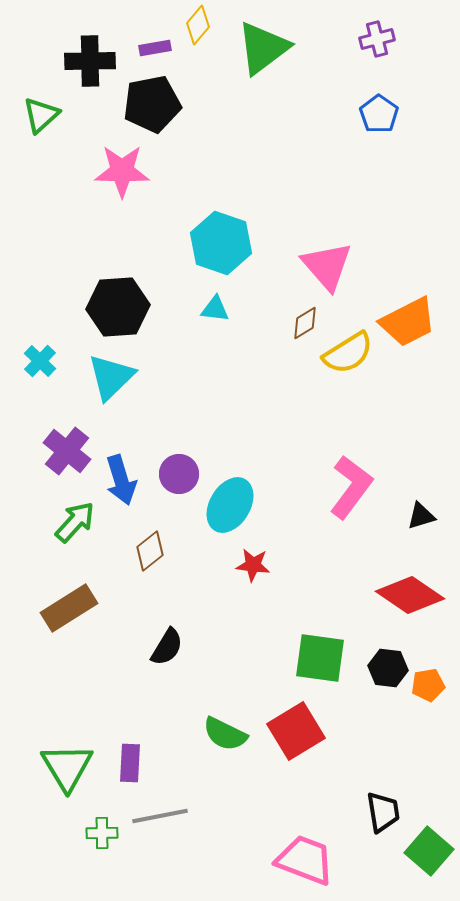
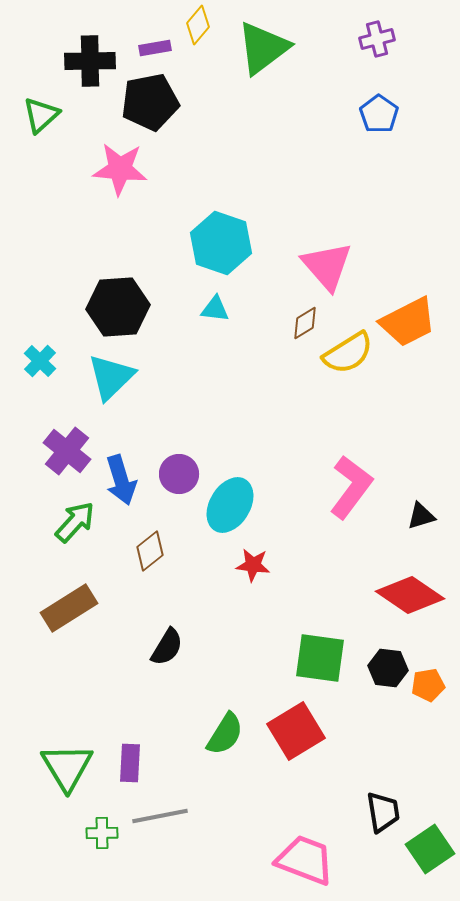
black pentagon at (152, 104): moved 2 px left, 2 px up
pink star at (122, 171): moved 2 px left, 2 px up; rotated 4 degrees clockwise
green semicircle at (225, 734): rotated 84 degrees counterclockwise
green square at (429, 851): moved 1 px right, 2 px up; rotated 15 degrees clockwise
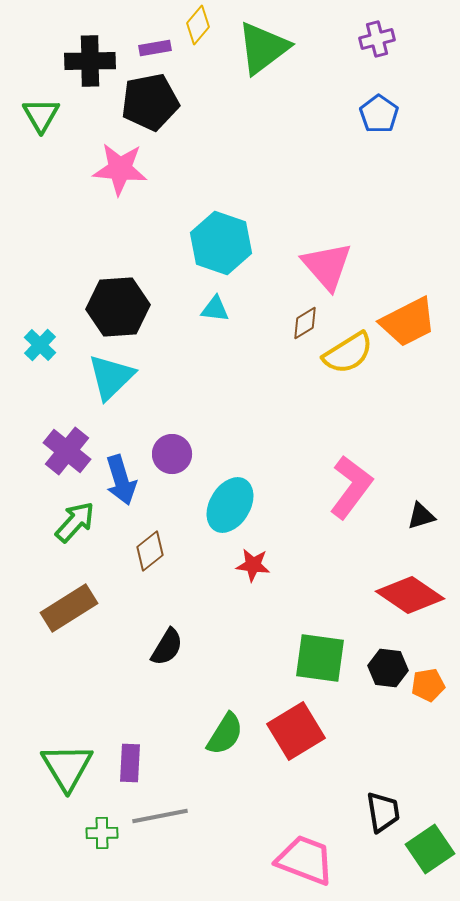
green triangle at (41, 115): rotated 18 degrees counterclockwise
cyan cross at (40, 361): moved 16 px up
purple circle at (179, 474): moved 7 px left, 20 px up
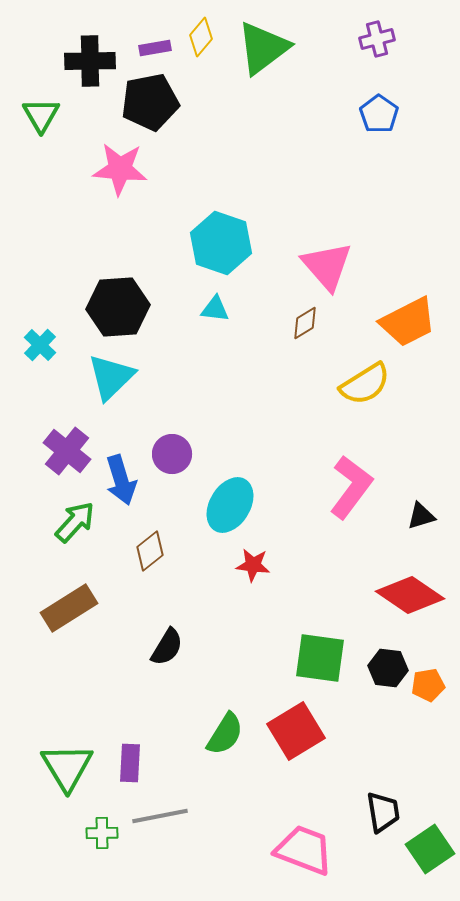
yellow diamond at (198, 25): moved 3 px right, 12 px down
yellow semicircle at (348, 353): moved 17 px right, 31 px down
pink trapezoid at (305, 860): moved 1 px left, 10 px up
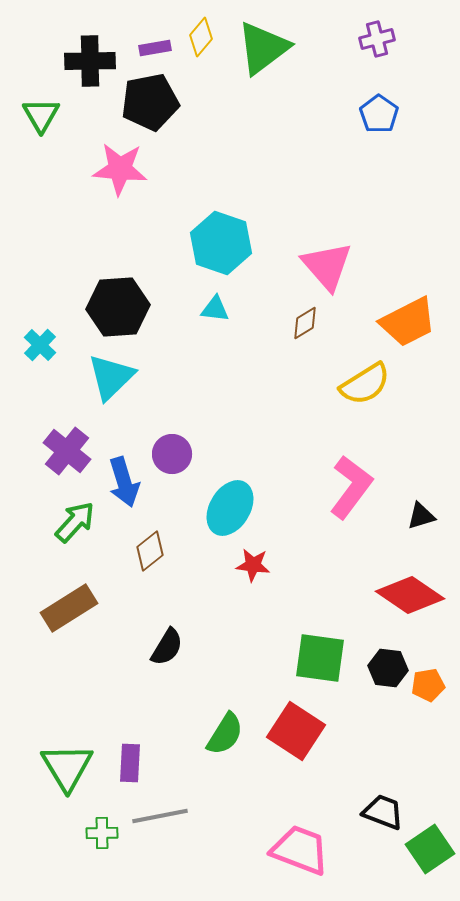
blue arrow at (121, 480): moved 3 px right, 2 px down
cyan ellipse at (230, 505): moved 3 px down
red square at (296, 731): rotated 26 degrees counterclockwise
black trapezoid at (383, 812): rotated 60 degrees counterclockwise
pink trapezoid at (304, 850): moved 4 px left
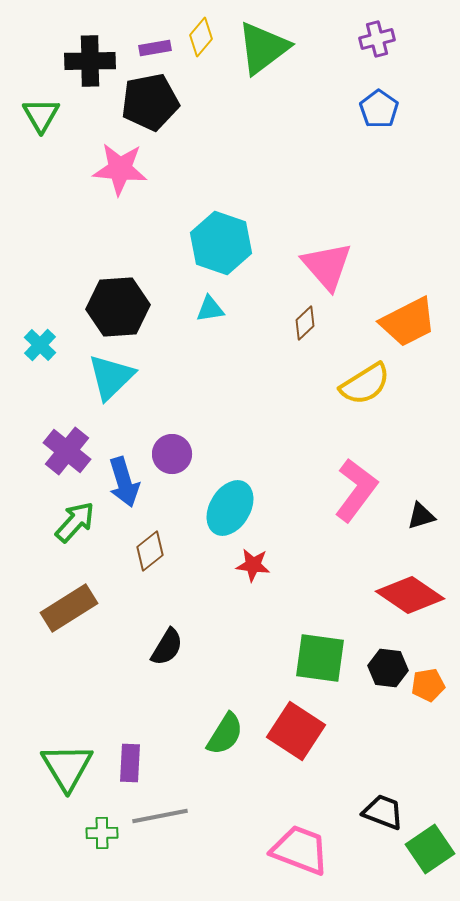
blue pentagon at (379, 114): moved 5 px up
cyan triangle at (215, 309): moved 5 px left; rotated 16 degrees counterclockwise
brown diamond at (305, 323): rotated 12 degrees counterclockwise
pink L-shape at (351, 487): moved 5 px right, 3 px down
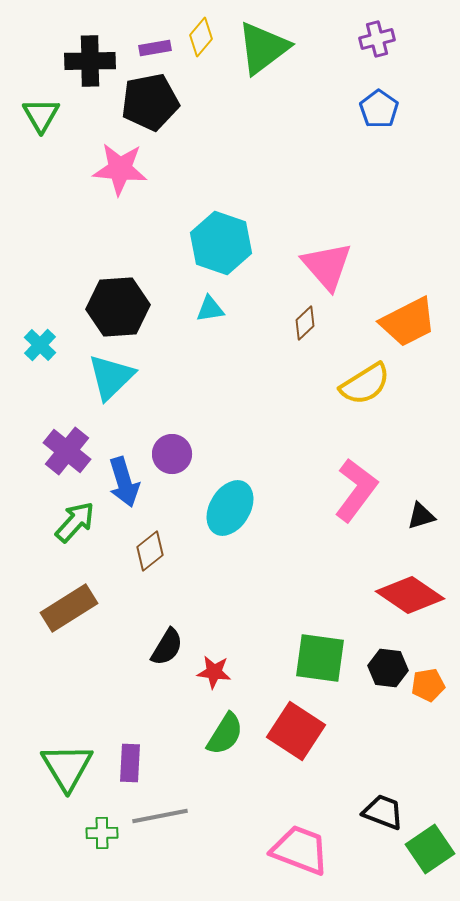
red star at (253, 565): moved 39 px left, 107 px down
